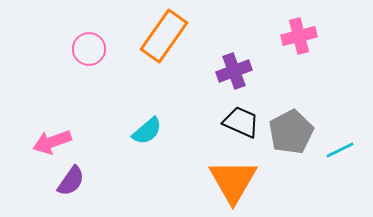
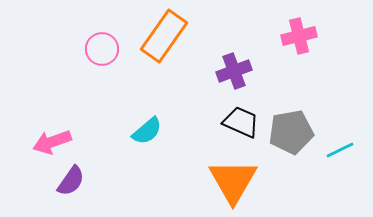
pink circle: moved 13 px right
gray pentagon: rotated 18 degrees clockwise
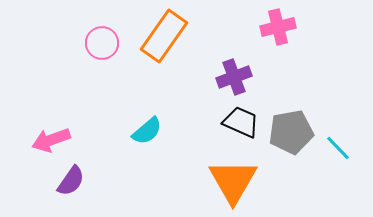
pink cross: moved 21 px left, 9 px up
pink circle: moved 6 px up
purple cross: moved 6 px down
pink arrow: moved 1 px left, 2 px up
cyan line: moved 2 px left, 2 px up; rotated 72 degrees clockwise
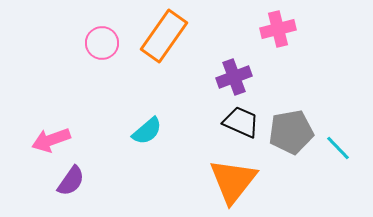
pink cross: moved 2 px down
orange triangle: rotated 8 degrees clockwise
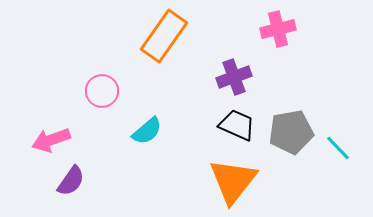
pink circle: moved 48 px down
black trapezoid: moved 4 px left, 3 px down
